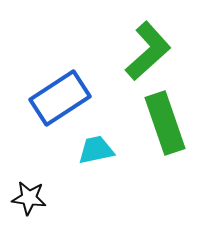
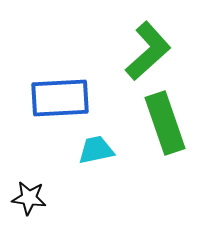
blue rectangle: rotated 30 degrees clockwise
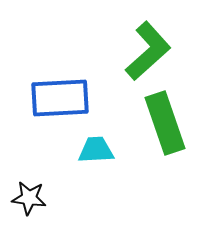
cyan trapezoid: rotated 9 degrees clockwise
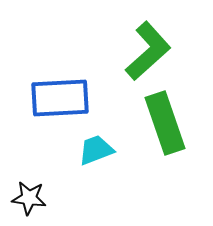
cyan trapezoid: rotated 18 degrees counterclockwise
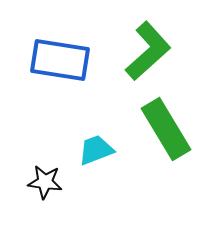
blue rectangle: moved 38 px up; rotated 12 degrees clockwise
green rectangle: moved 1 px right, 6 px down; rotated 12 degrees counterclockwise
black star: moved 16 px right, 16 px up
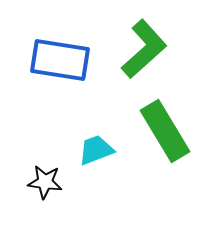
green L-shape: moved 4 px left, 2 px up
green rectangle: moved 1 px left, 2 px down
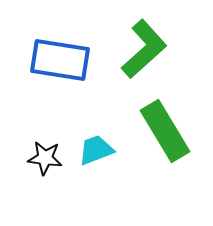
black star: moved 24 px up
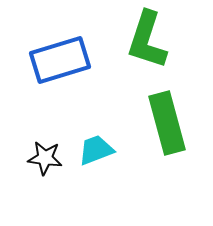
green L-shape: moved 3 px right, 9 px up; rotated 150 degrees clockwise
blue rectangle: rotated 26 degrees counterclockwise
green rectangle: moved 2 px right, 8 px up; rotated 16 degrees clockwise
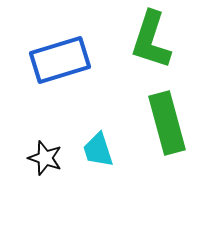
green L-shape: moved 4 px right
cyan trapezoid: moved 2 px right; rotated 87 degrees counterclockwise
black star: rotated 12 degrees clockwise
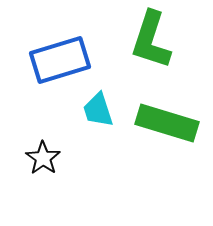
green rectangle: rotated 58 degrees counterclockwise
cyan trapezoid: moved 40 px up
black star: moved 2 px left; rotated 16 degrees clockwise
